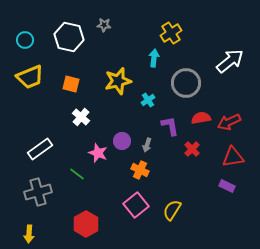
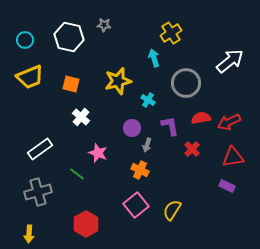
cyan arrow: rotated 24 degrees counterclockwise
cyan cross: rotated 24 degrees counterclockwise
purple circle: moved 10 px right, 13 px up
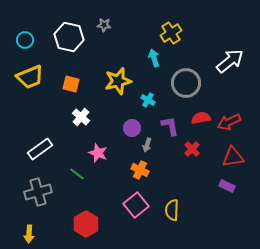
yellow semicircle: rotated 30 degrees counterclockwise
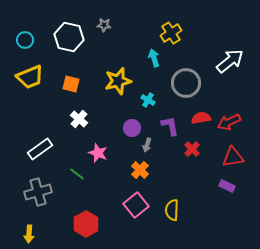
white cross: moved 2 px left, 2 px down
orange cross: rotated 18 degrees clockwise
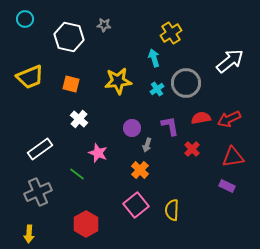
cyan circle: moved 21 px up
yellow star: rotated 8 degrees clockwise
cyan cross: moved 9 px right, 11 px up; rotated 24 degrees clockwise
red arrow: moved 3 px up
gray cross: rotated 8 degrees counterclockwise
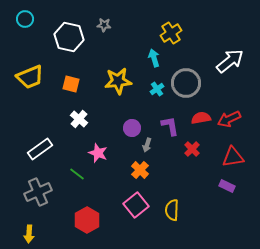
red hexagon: moved 1 px right, 4 px up
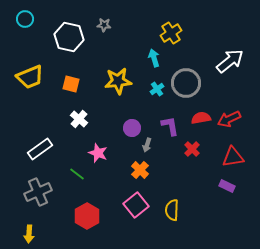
red hexagon: moved 4 px up
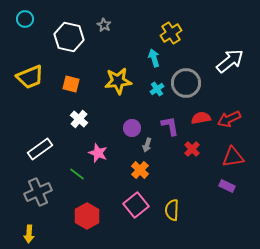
gray star: rotated 24 degrees clockwise
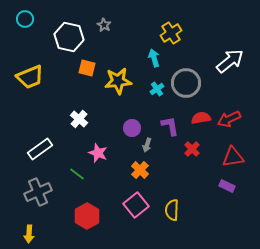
orange square: moved 16 px right, 16 px up
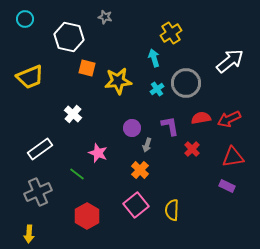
gray star: moved 1 px right, 8 px up; rotated 16 degrees counterclockwise
white cross: moved 6 px left, 5 px up
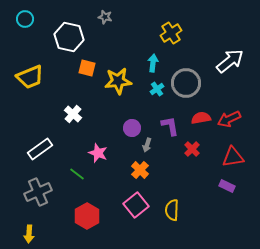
cyan arrow: moved 1 px left, 5 px down; rotated 24 degrees clockwise
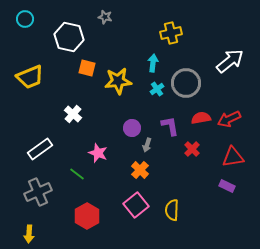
yellow cross: rotated 20 degrees clockwise
